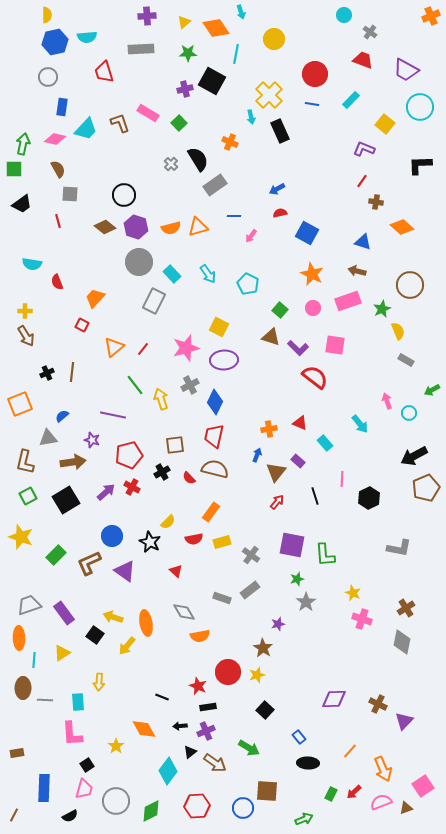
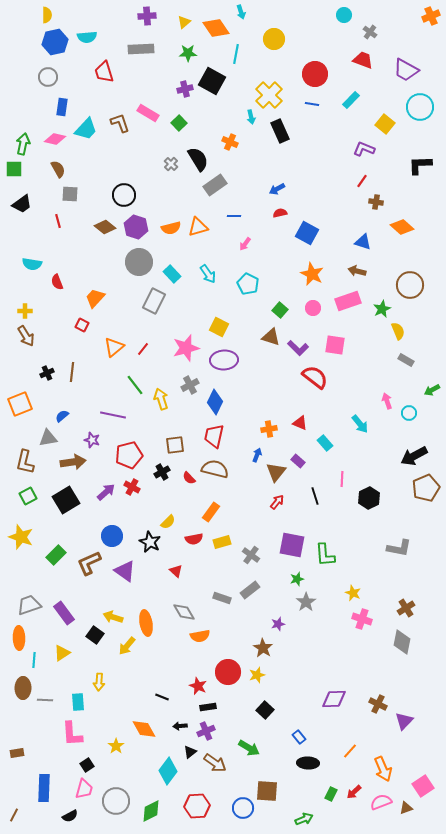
pink arrow at (251, 236): moved 6 px left, 8 px down
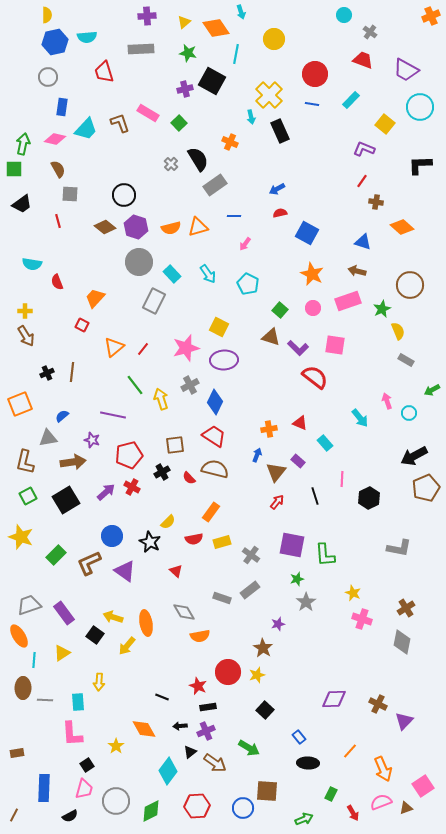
green star at (188, 53): rotated 12 degrees clockwise
cyan arrow at (360, 424): moved 6 px up
red trapezoid at (214, 436): rotated 110 degrees clockwise
orange ellipse at (19, 638): moved 2 px up; rotated 30 degrees counterclockwise
red arrow at (354, 792): moved 1 px left, 21 px down; rotated 77 degrees counterclockwise
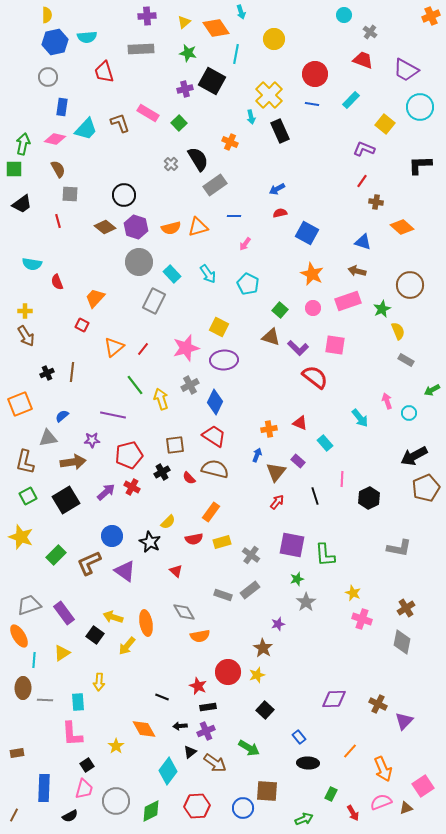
purple star at (92, 440): rotated 21 degrees counterclockwise
gray rectangle at (222, 598): moved 1 px right, 3 px up
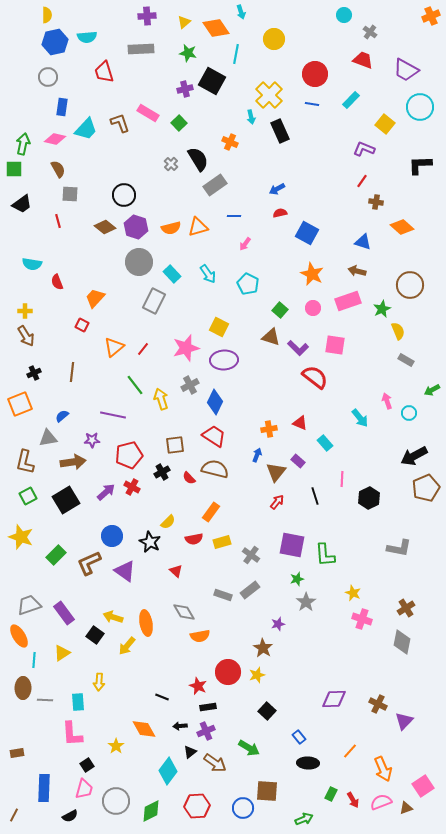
black cross at (47, 373): moved 13 px left
black square at (265, 710): moved 2 px right, 1 px down
red arrow at (353, 813): moved 13 px up
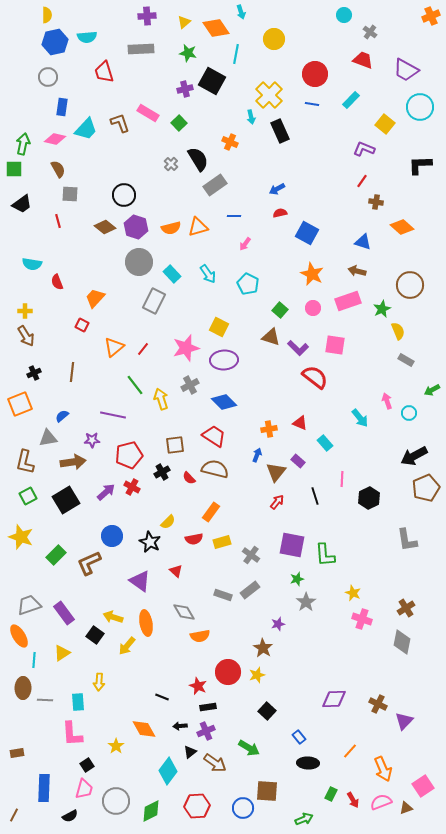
blue diamond at (215, 402): moved 9 px right; rotated 70 degrees counterclockwise
gray L-shape at (399, 548): moved 8 px right, 8 px up; rotated 70 degrees clockwise
purple triangle at (125, 571): moved 15 px right, 10 px down
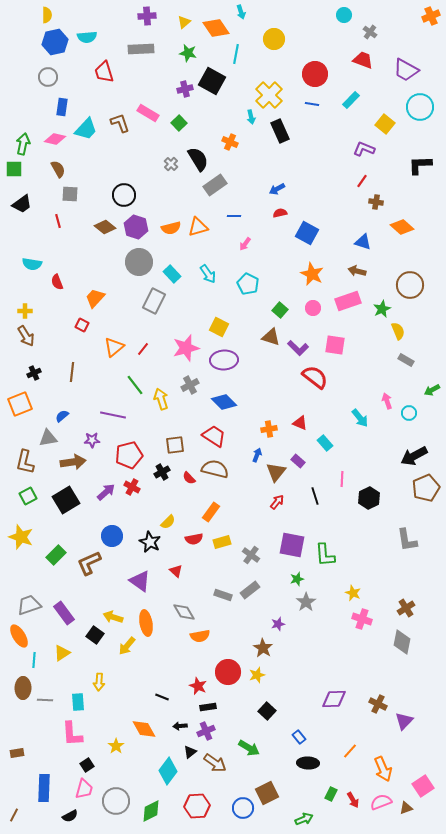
brown square at (267, 791): moved 2 px down; rotated 30 degrees counterclockwise
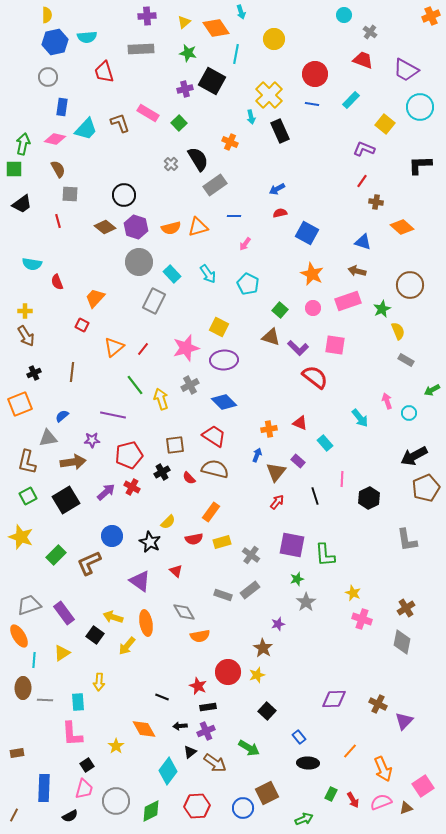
brown L-shape at (25, 462): moved 2 px right
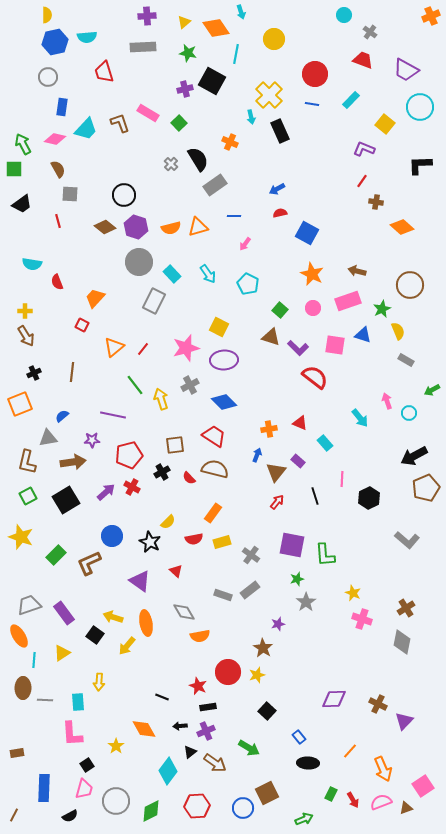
gray rectangle at (141, 49): moved 2 px right, 2 px up
green arrow at (23, 144): rotated 40 degrees counterclockwise
blue triangle at (363, 242): moved 93 px down
orange rectangle at (211, 512): moved 2 px right, 1 px down
gray L-shape at (407, 540): rotated 40 degrees counterclockwise
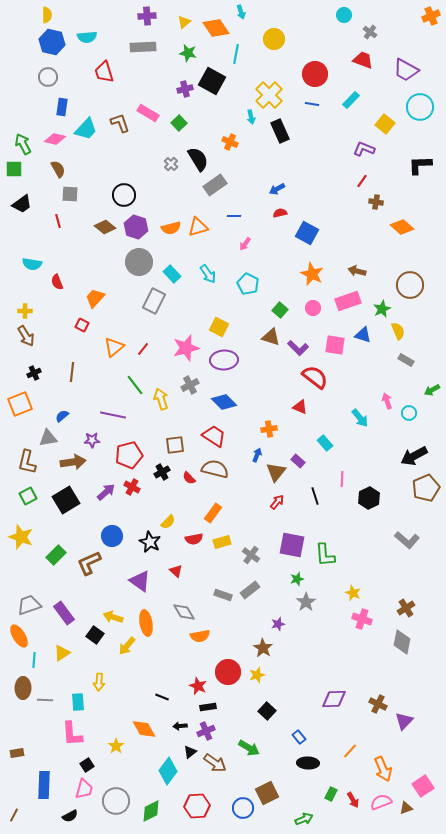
blue hexagon at (55, 42): moved 3 px left; rotated 25 degrees clockwise
red triangle at (300, 423): moved 16 px up
blue rectangle at (44, 788): moved 3 px up
